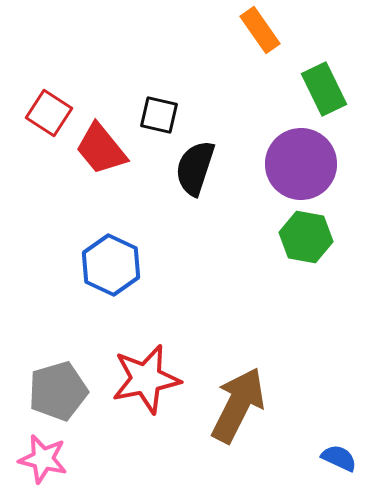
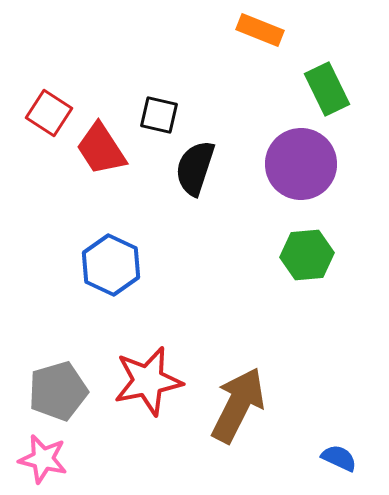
orange rectangle: rotated 33 degrees counterclockwise
green rectangle: moved 3 px right
red trapezoid: rotated 6 degrees clockwise
green hexagon: moved 1 px right, 18 px down; rotated 15 degrees counterclockwise
red star: moved 2 px right, 2 px down
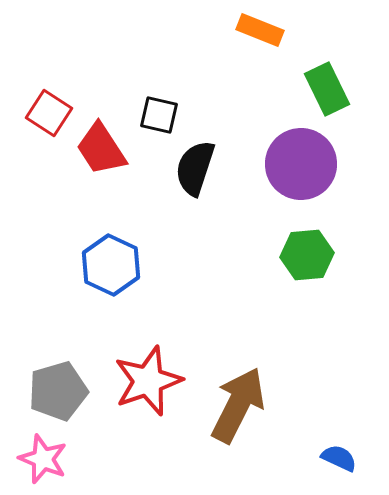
red star: rotated 8 degrees counterclockwise
pink star: rotated 9 degrees clockwise
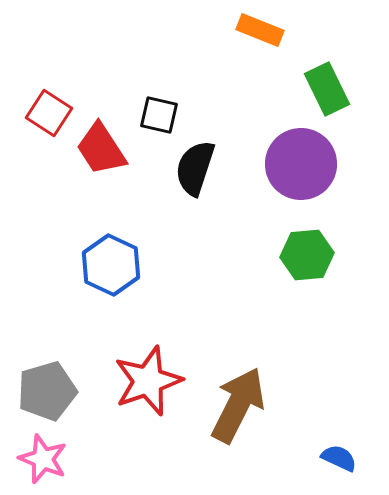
gray pentagon: moved 11 px left
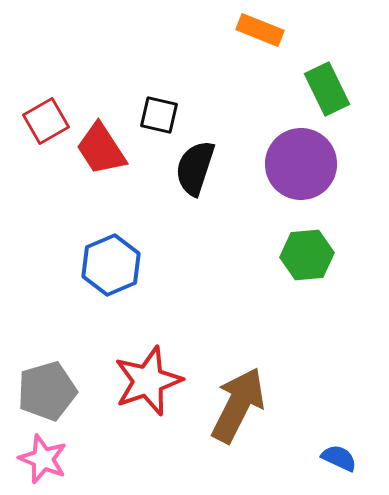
red square: moved 3 px left, 8 px down; rotated 27 degrees clockwise
blue hexagon: rotated 12 degrees clockwise
